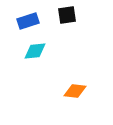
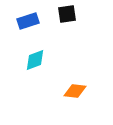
black square: moved 1 px up
cyan diamond: moved 9 px down; rotated 15 degrees counterclockwise
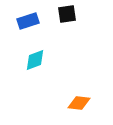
orange diamond: moved 4 px right, 12 px down
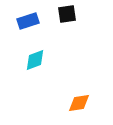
orange diamond: rotated 15 degrees counterclockwise
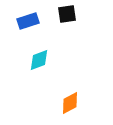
cyan diamond: moved 4 px right
orange diamond: moved 9 px left; rotated 20 degrees counterclockwise
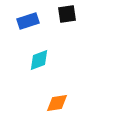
orange diamond: moved 13 px left; rotated 20 degrees clockwise
